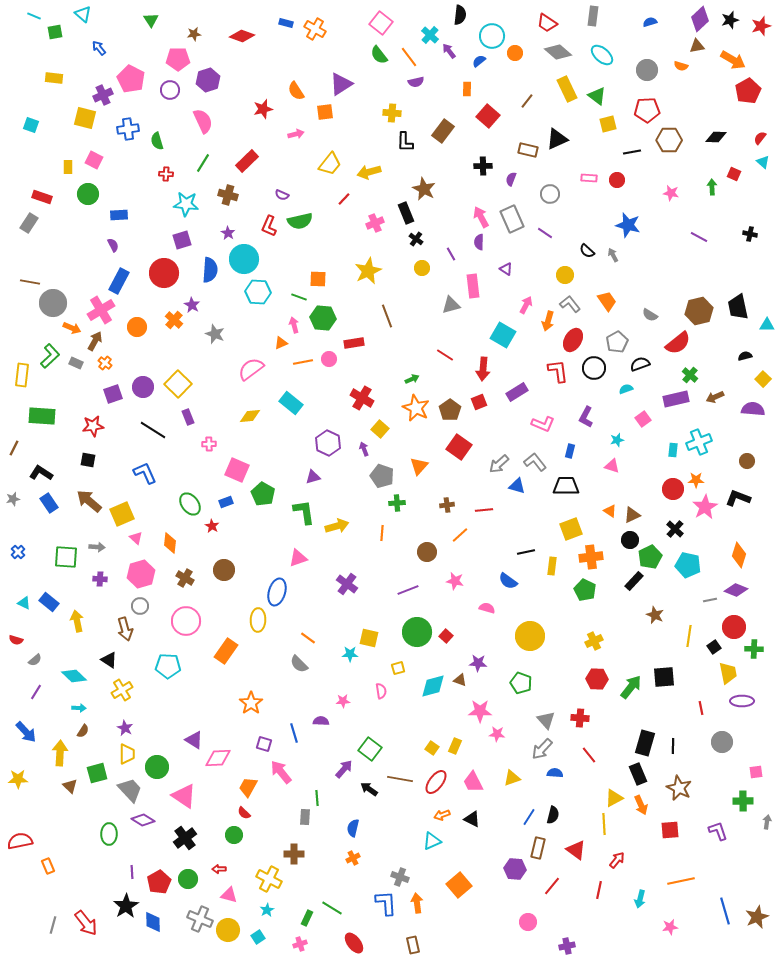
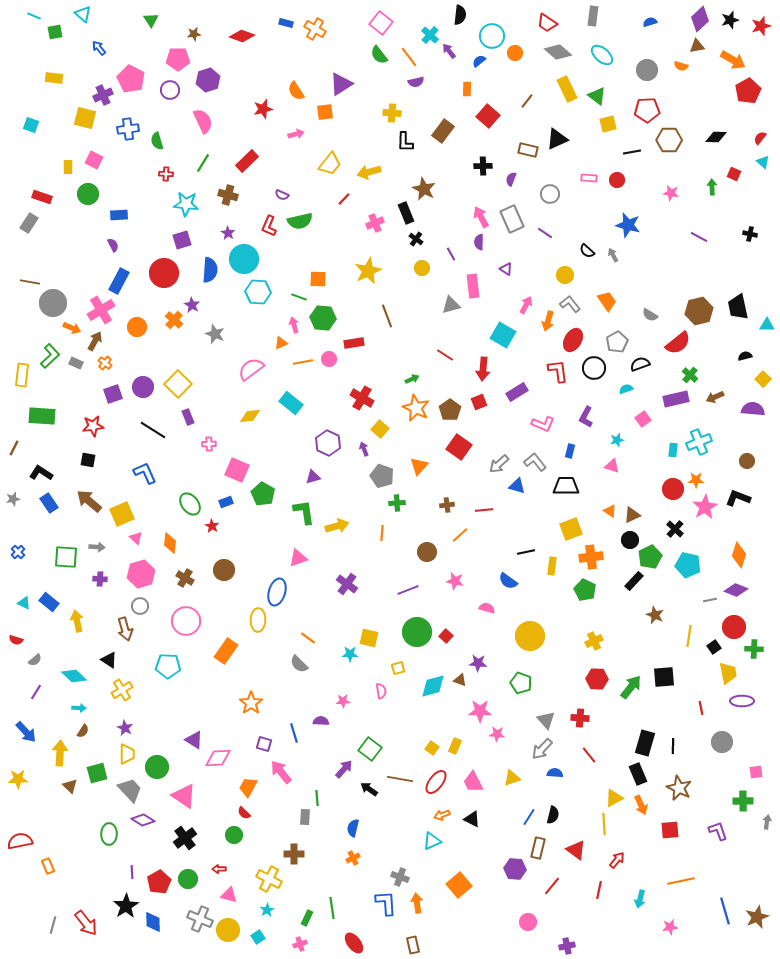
green line at (332, 908): rotated 50 degrees clockwise
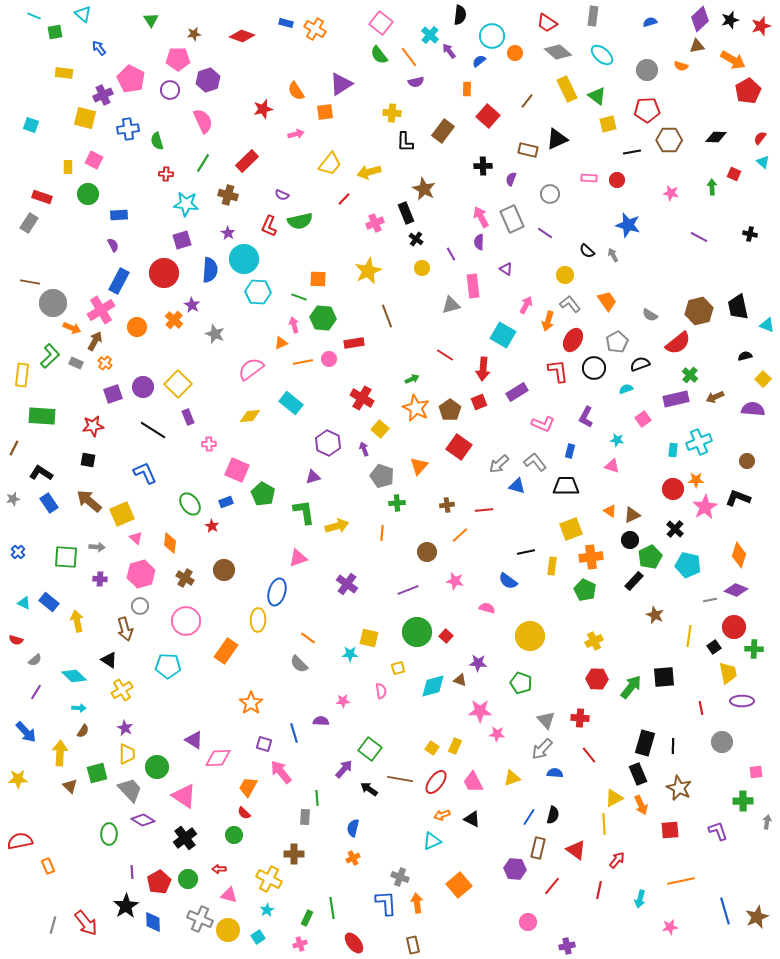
yellow rectangle at (54, 78): moved 10 px right, 5 px up
cyan triangle at (767, 325): rotated 21 degrees clockwise
cyan star at (617, 440): rotated 24 degrees clockwise
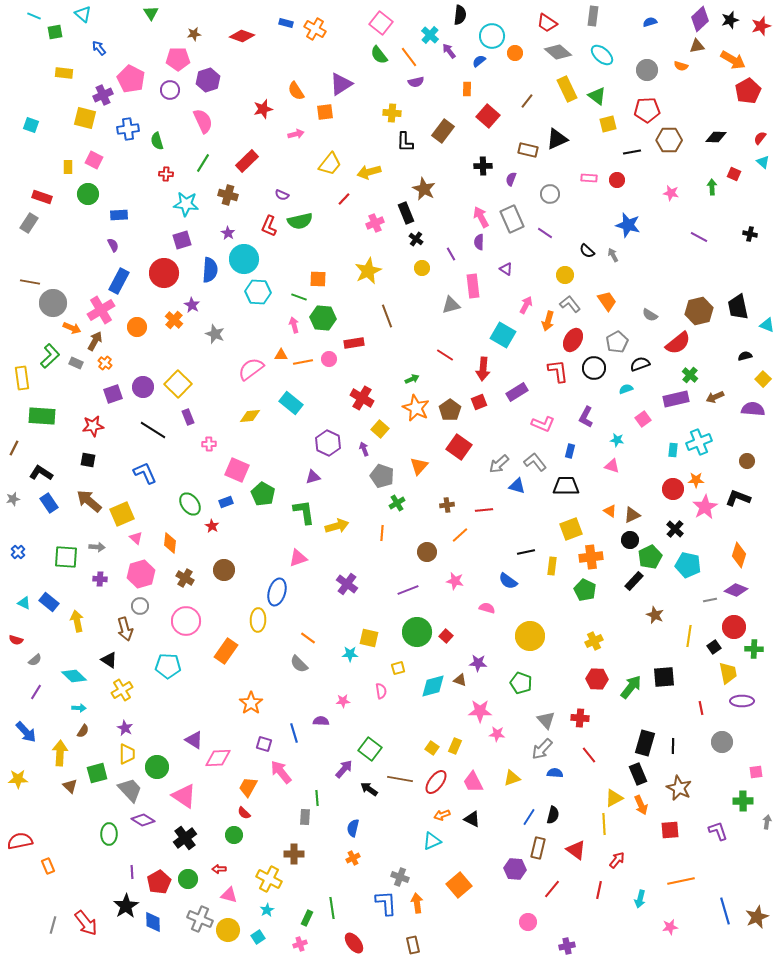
green triangle at (151, 20): moved 7 px up
orange triangle at (281, 343): moved 12 px down; rotated 24 degrees clockwise
yellow rectangle at (22, 375): moved 3 px down; rotated 15 degrees counterclockwise
green cross at (397, 503): rotated 28 degrees counterclockwise
red line at (552, 886): moved 3 px down
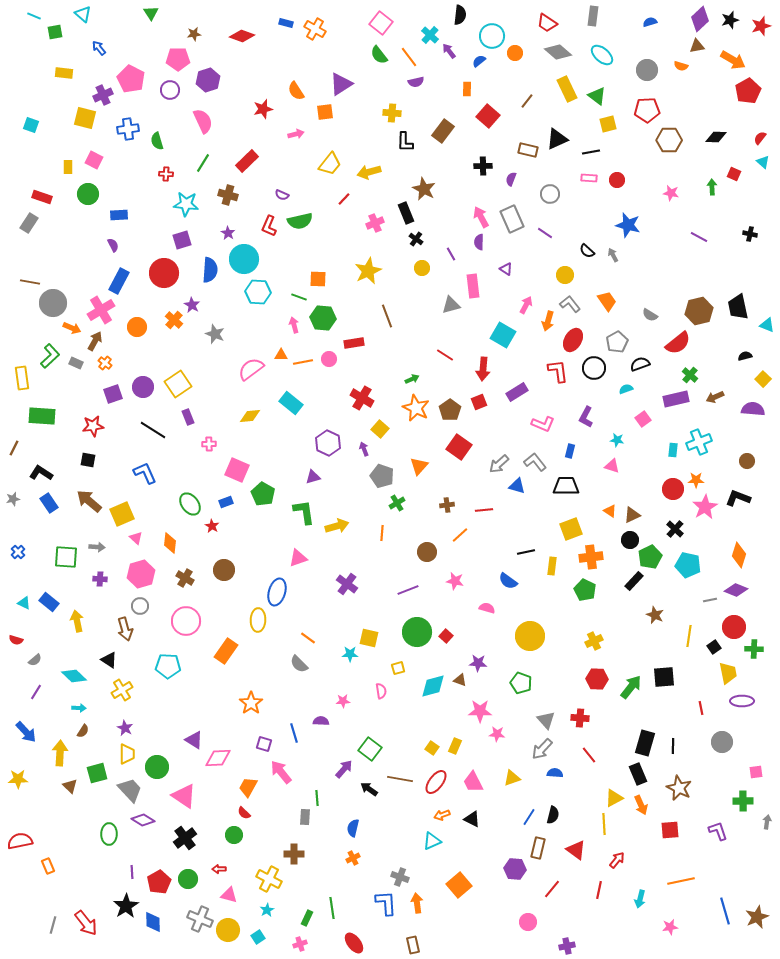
black line at (632, 152): moved 41 px left
yellow square at (178, 384): rotated 12 degrees clockwise
